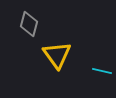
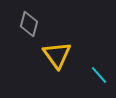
cyan line: moved 3 px left, 4 px down; rotated 36 degrees clockwise
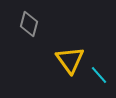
yellow triangle: moved 13 px right, 5 px down
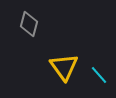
yellow triangle: moved 6 px left, 7 px down
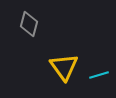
cyan line: rotated 66 degrees counterclockwise
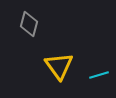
yellow triangle: moved 5 px left, 1 px up
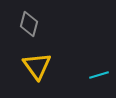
yellow triangle: moved 22 px left
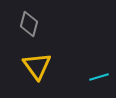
cyan line: moved 2 px down
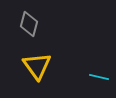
cyan line: rotated 30 degrees clockwise
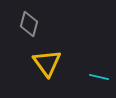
yellow triangle: moved 10 px right, 3 px up
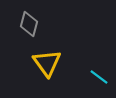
cyan line: rotated 24 degrees clockwise
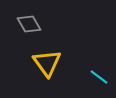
gray diamond: rotated 45 degrees counterclockwise
